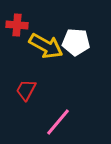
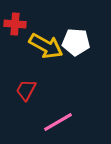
red cross: moved 2 px left, 1 px up
pink line: rotated 20 degrees clockwise
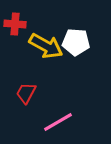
red trapezoid: moved 3 px down
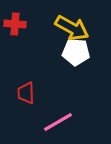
white pentagon: moved 10 px down
yellow arrow: moved 26 px right, 18 px up
red trapezoid: rotated 30 degrees counterclockwise
